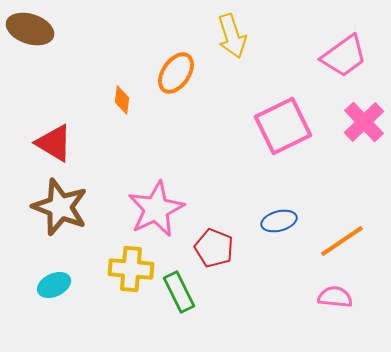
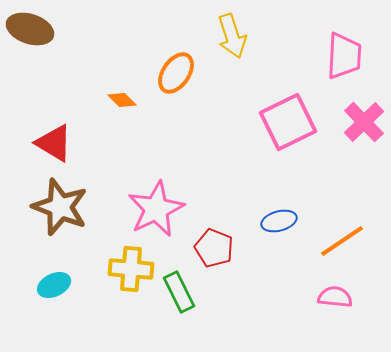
pink trapezoid: rotated 51 degrees counterclockwise
orange diamond: rotated 52 degrees counterclockwise
pink square: moved 5 px right, 4 px up
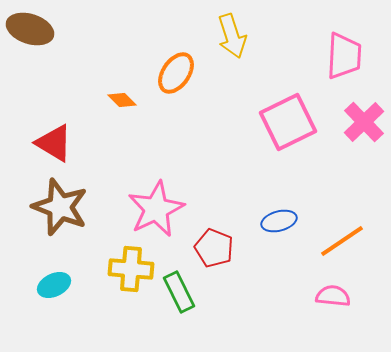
pink semicircle: moved 2 px left, 1 px up
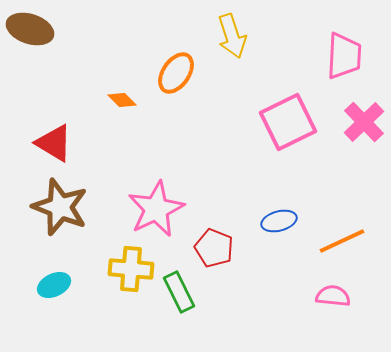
orange line: rotated 9 degrees clockwise
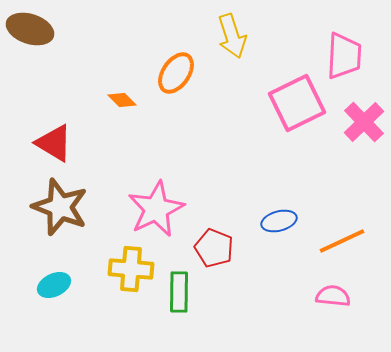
pink square: moved 9 px right, 19 px up
green rectangle: rotated 27 degrees clockwise
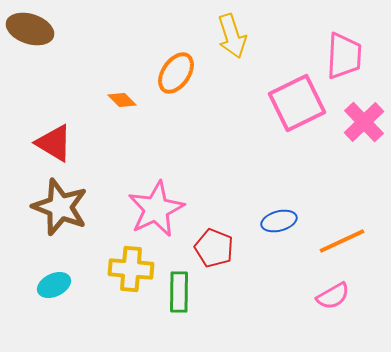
pink semicircle: rotated 144 degrees clockwise
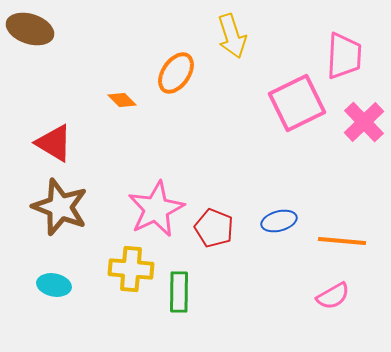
orange line: rotated 30 degrees clockwise
red pentagon: moved 20 px up
cyan ellipse: rotated 36 degrees clockwise
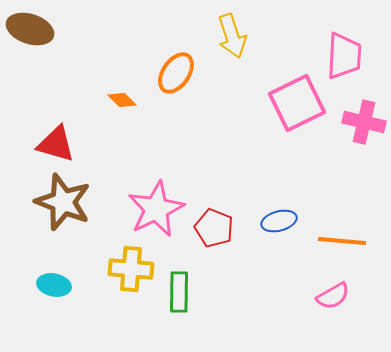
pink cross: rotated 33 degrees counterclockwise
red triangle: moved 2 px right, 1 px down; rotated 15 degrees counterclockwise
brown star: moved 3 px right, 5 px up
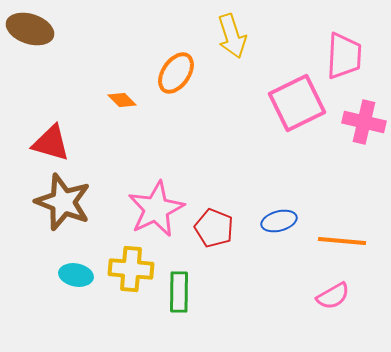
red triangle: moved 5 px left, 1 px up
cyan ellipse: moved 22 px right, 10 px up
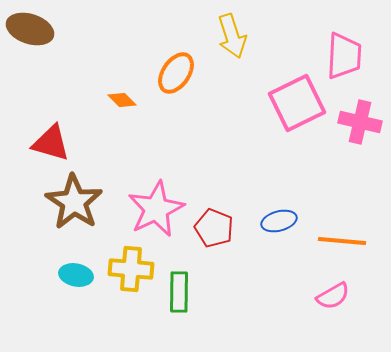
pink cross: moved 4 px left
brown star: moved 11 px right; rotated 12 degrees clockwise
